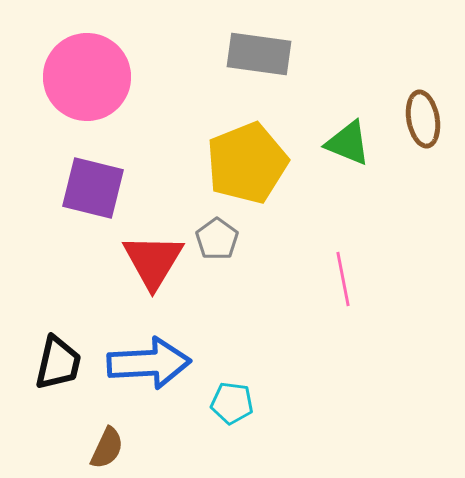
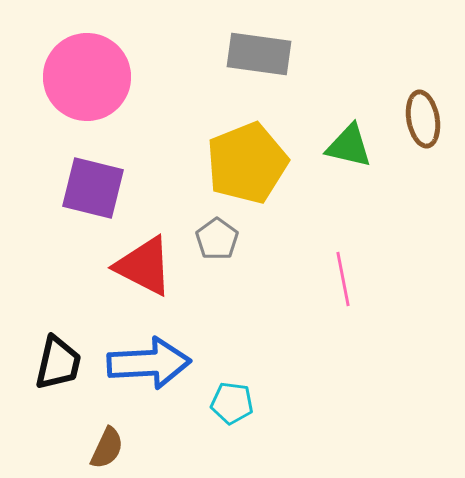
green triangle: moved 1 px right, 3 px down; rotated 9 degrees counterclockwise
red triangle: moved 9 px left, 5 px down; rotated 34 degrees counterclockwise
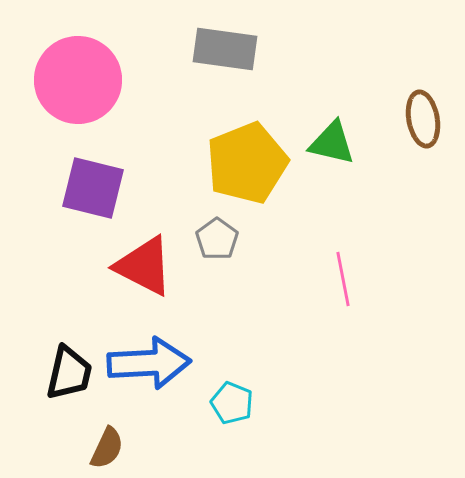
gray rectangle: moved 34 px left, 5 px up
pink circle: moved 9 px left, 3 px down
green triangle: moved 17 px left, 3 px up
black trapezoid: moved 11 px right, 10 px down
cyan pentagon: rotated 15 degrees clockwise
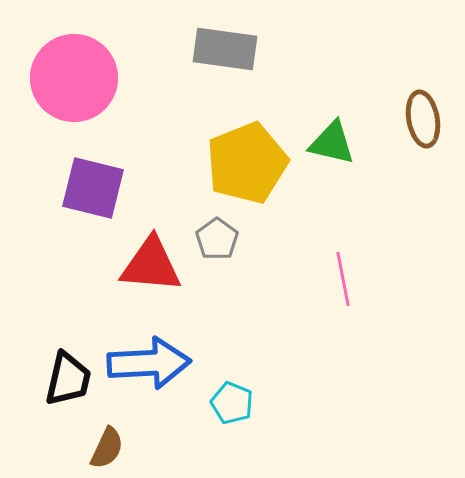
pink circle: moved 4 px left, 2 px up
red triangle: moved 7 px right, 1 px up; rotated 22 degrees counterclockwise
black trapezoid: moved 1 px left, 6 px down
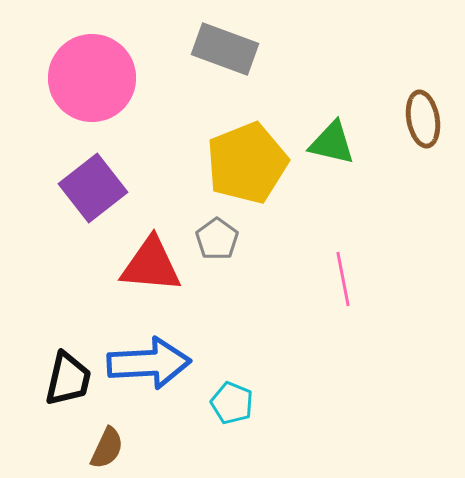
gray rectangle: rotated 12 degrees clockwise
pink circle: moved 18 px right
purple square: rotated 38 degrees clockwise
